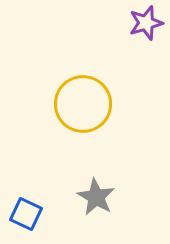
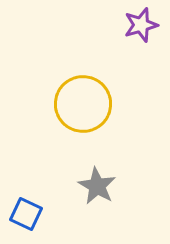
purple star: moved 5 px left, 2 px down
gray star: moved 1 px right, 11 px up
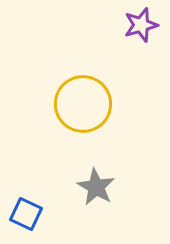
gray star: moved 1 px left, 1 px down
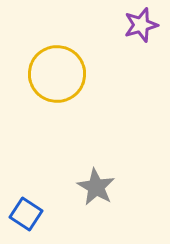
yellow circle: moved 26 px left, 30 px up
blue square: rotated 8 degrees clockwise
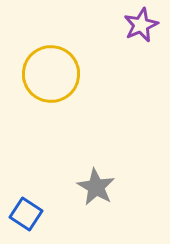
purple star: rotated 8 degrees counterclockwise
yellow circle: moved 6 px left
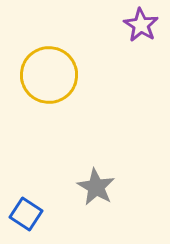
purple star: rotated 16 degrees counterclockwise
yellow circle: moved 2 px left, 1 px down
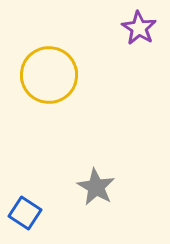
purple star: moved 2 px left, 3 px down
blue square: moved 1 px left, 1 px up
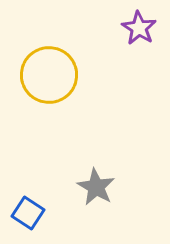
blue square: moved 3 px right
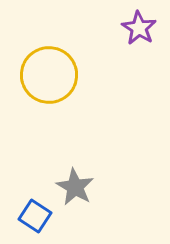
gray star: moved 21 px left
blue square: moved 7 px right, 3 px down
